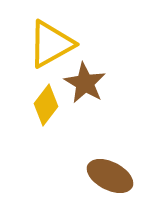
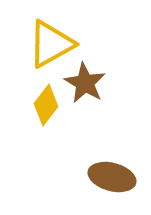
brown ellipse: moved 2 px right, 1 px down; rotated 12 degrees counterclockwise
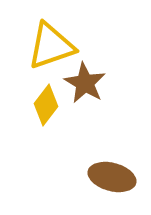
yellow triangle: moved 2 px down; rotated 10 degrees clockwise
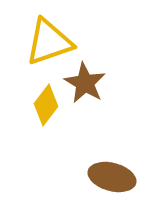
yellow triangle: moved 2 px left, 4 px up
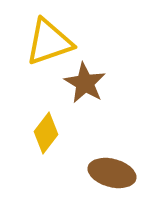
yellow diamond: moved 28 px down
brown ellipse: moved 4 px up
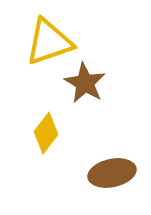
brown ellipse: rotated 27 degrees counterclockwise
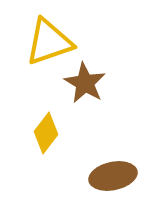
brown ellipse: moved 1 px right, 3 px down
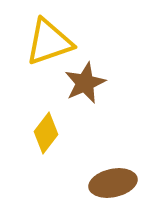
brown star: rotated 18 degrees clockwise
brown ellipse: moved 7 px down
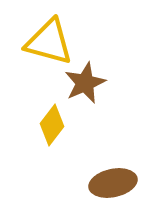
yellow triangle: rotated 34 degrees clockwise
yellow diamond: moved 6 px right, 8 px up
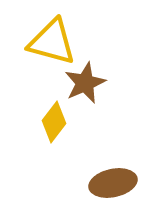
yellow triangle: moved 3 px right
yellow diamond: moved 2 px right, 3 px up
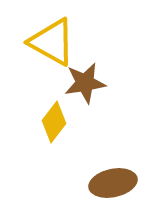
yellow triangle: rotated 14 degrees clockwise
brown star: rotated 15 degrees clockwise
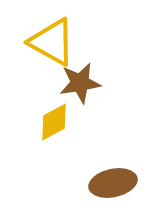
brown star: moved 5 px left
yellow diamond: rotated 24 degrees clockwise
